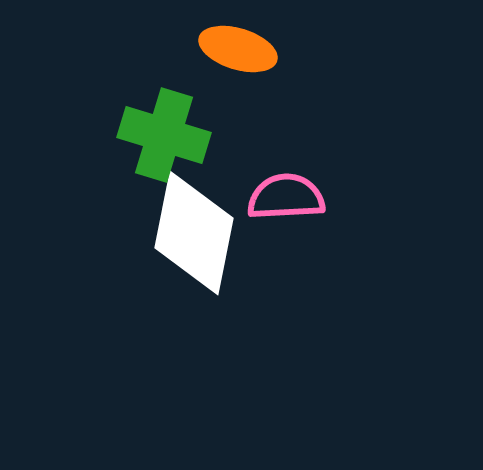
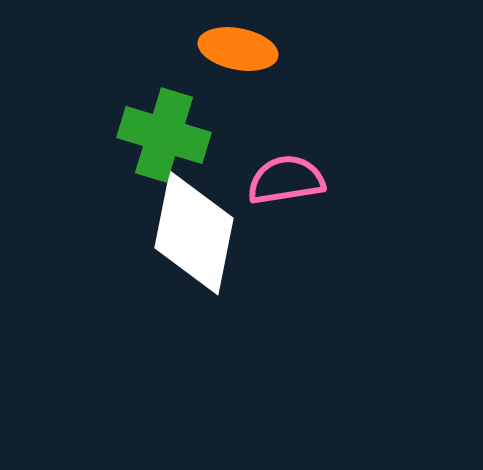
orange ellipse: rotated 6 degrees counterclockwise
pink semicircle: moved 17 px up; rotated 6 degrees counterclockwise
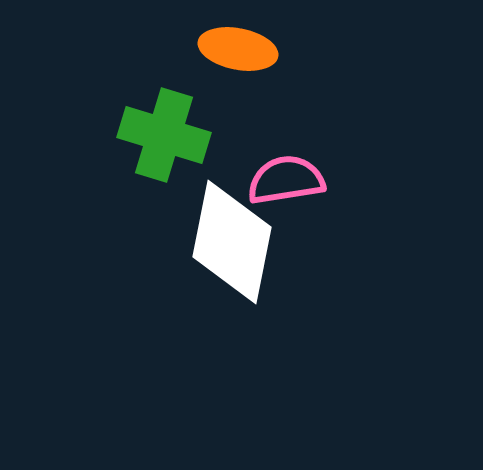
white diamond: moved 38 px right, 9 px down
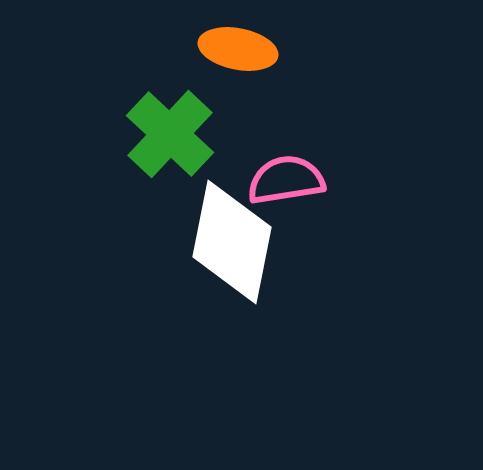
green cross: moved 6 px right, 1 px up; rotated 26 degrees clockwise
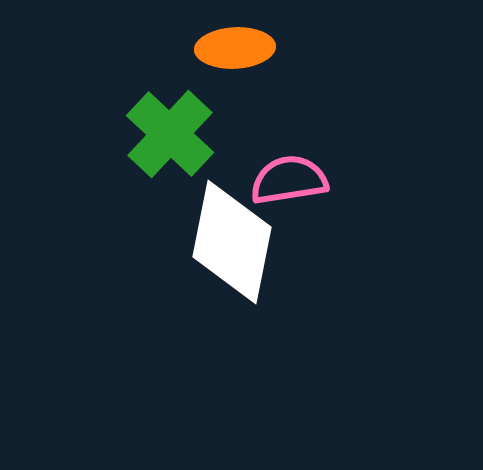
orange ellipse: moved 3 px left, 1 px up; rotated 14 degrees counterclockwise
pink semicircle: moved 3 px right
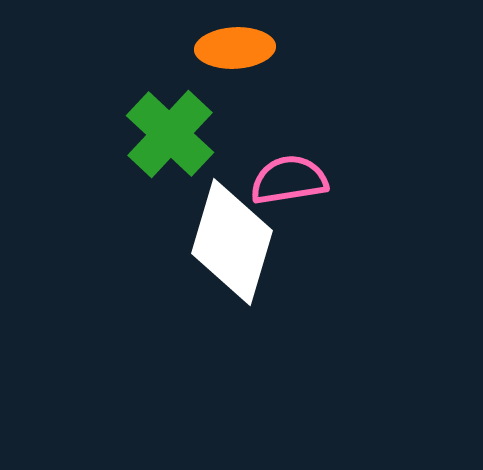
white diamond: rotated 5 degrees clockwise
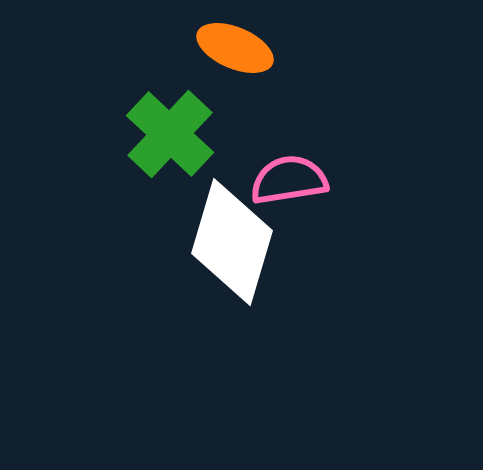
orange ellipse: rotated 26 degrees clockwise
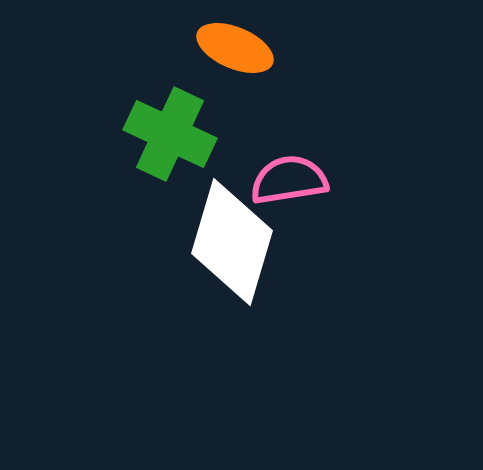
green cross: rotated 18 degrees counterclockwise
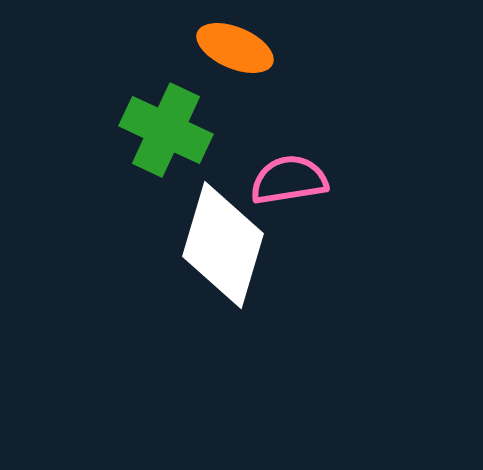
green cross: moved 4 px left, 4 px up
white diamond: moved 9 px left, 3 px down
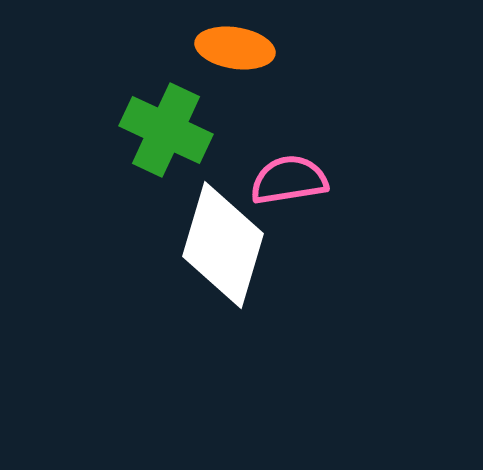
orange ellipse: rotated 14 degrees counterclockwise
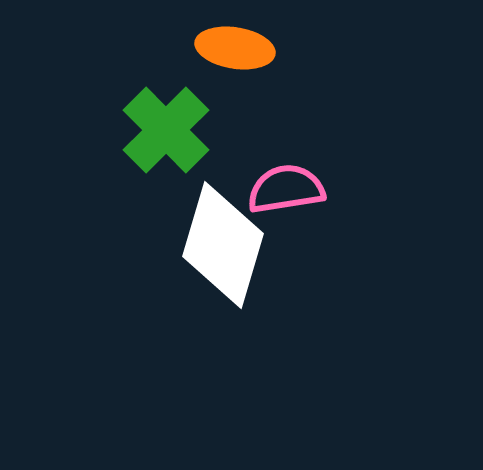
green cross: rotated 20 degrees clockwise
pink semicircle: moved 3 px left, 9 px down
